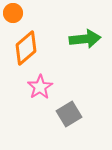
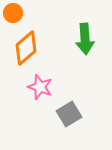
green arrow: rotated 92 degrees clockwise
pink star: rotated 20 degrees counterclockwise
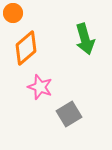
green arrow: rotated 12 degrees counterclockwise
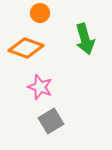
orange circle: moved 27 px right
orange diamond: rotated 60 degrees clockwise
gray square: moved 18 px left, 7 px down
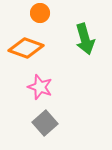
gray square: moved 6 px left, 2 px down; rotated 10 degrees counterclockwise
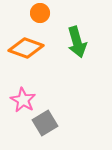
green arrow: moved 8 px left, 3 px down
pink star: moved 17 px left, 13 px down; rotated 10 degrees clockwise
gray square: rotated 10 degrees clockwise
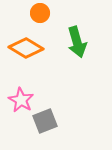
orange diamond: rotated 12 degrees clockwise
pink star: moved 2 px left
gray square: moved 2 px up; rotated 10 degrees clockwise
